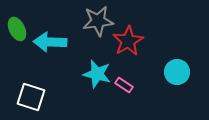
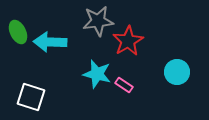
green ellipse: moved 1 px right, 3 px down
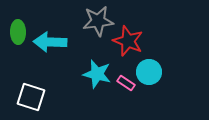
green ellipse: rotated 25 degrees clockwise
red star: rotated 20 degrees counterclockwise
cyan circle: moved 28 px left
pink rectangle: moved 2 px right, 2 px up
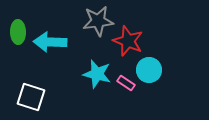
cyan circle: moved 2 px up
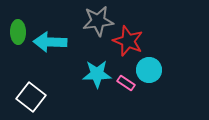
cyan star: rotated 16 degrees counterclockwise
white square: rotated 20 degrees clockwise
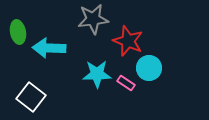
gray star: moved 5 px left, 2 px up
green ellipse: rotated 10 degrees counterclockwise
cyan arrow: moved 1 px left, 6 px down
cyan circle: moved 2 px up
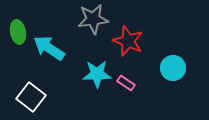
cyan arrow: rotated 32 degrees clockwise
cyan circle: moved 24 px right
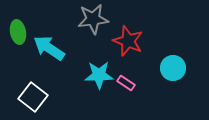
cyan star: moved 2 px right, 1 px down
white square: moved 2 px right
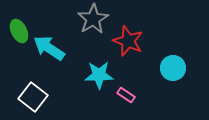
gray star: rotated 24 degrees counterclockwise
green ellipse: moved 1 px right, 1 px up; rotated 15 degrees counterclockwise
pink rectangle: moved 12 px down
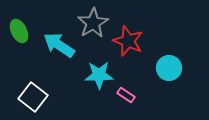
gray star: moved 4 px down
cyan arrow: moved 10 px right, 3 px up
cyan circle: moved 4 px left
